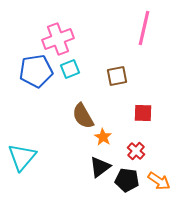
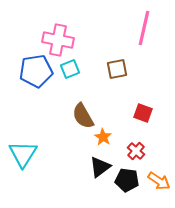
pink cross: moved 1 px down; rotated 32 degrees clockwise
brown square: moved 7 px up
red square: rotated 18 degrees clockwise
cyan triangle: moved 1 px right, 3 px up; rotated 8 degrees counterclockwise
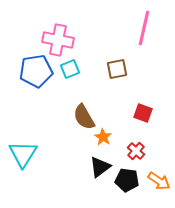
brown semicircle: moved 1 px right, 1 px down
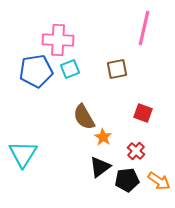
pink cross: rotated 8 degrees counterclockwise
black pentagon: rotated 15 degrees counterclockwise
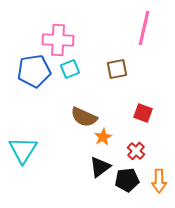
blue pentagon: moved 2 px left
brown semicircle: rotated 36 degrees counterclockwise
orange star: rotated 12 degrees clockwise
cyan triangle: moved 4 px up
orange arrow: rotated 55 degrees clockwise
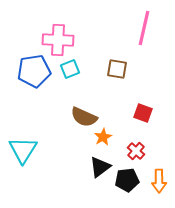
brown square: rotated 20 degrees clockwise
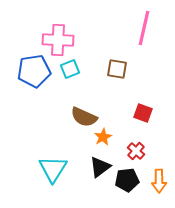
cyan triangle: moved 30 px right, 19 px down
